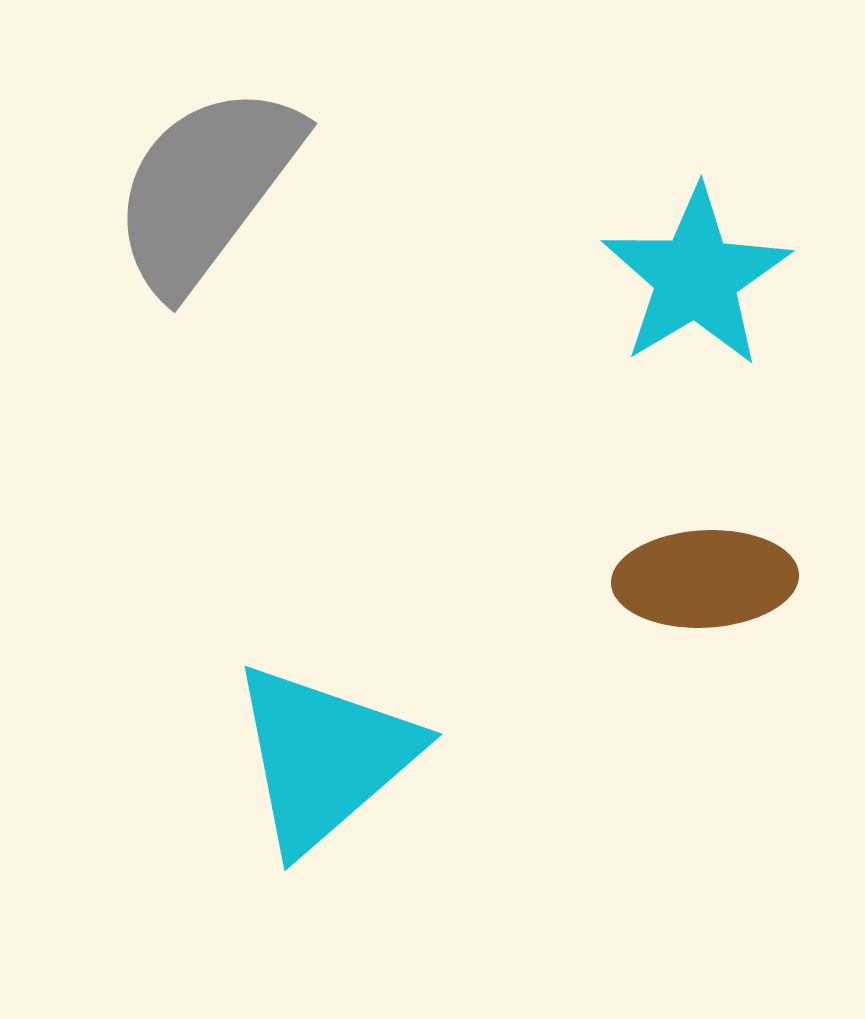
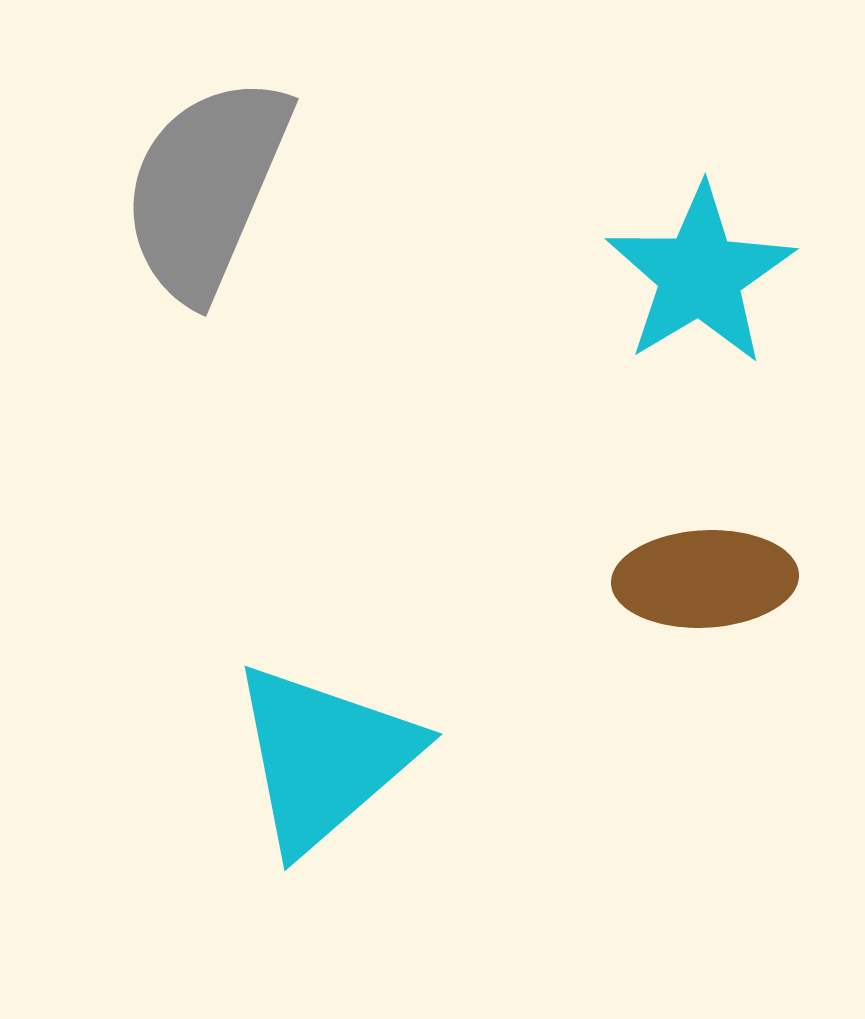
gray semicircle: rotated 14 degrees counterclockwise
cyan star: moved 4 px right, 2 px up
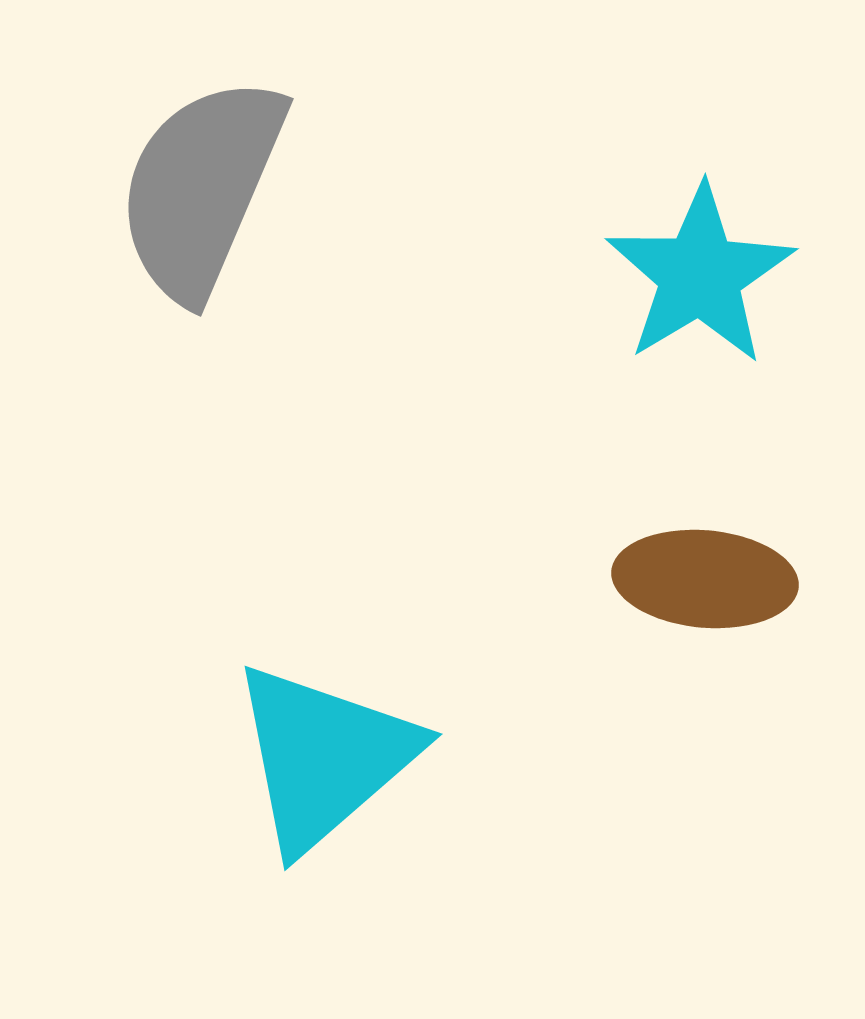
gray semicircle: moved 5 px left
brown ellipse: rotated 8 degrees clockwise
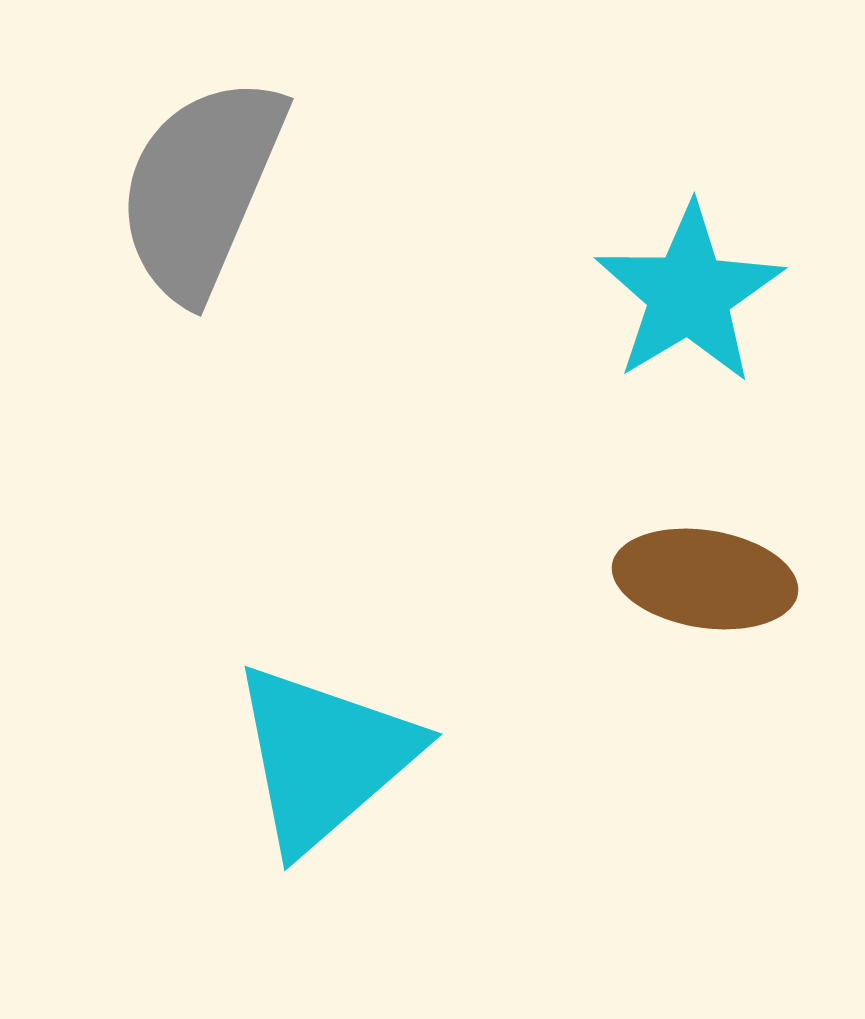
cyan star: moved 11 px left, 19 px down
brown ellipse: rotated 4 degrees clockwise
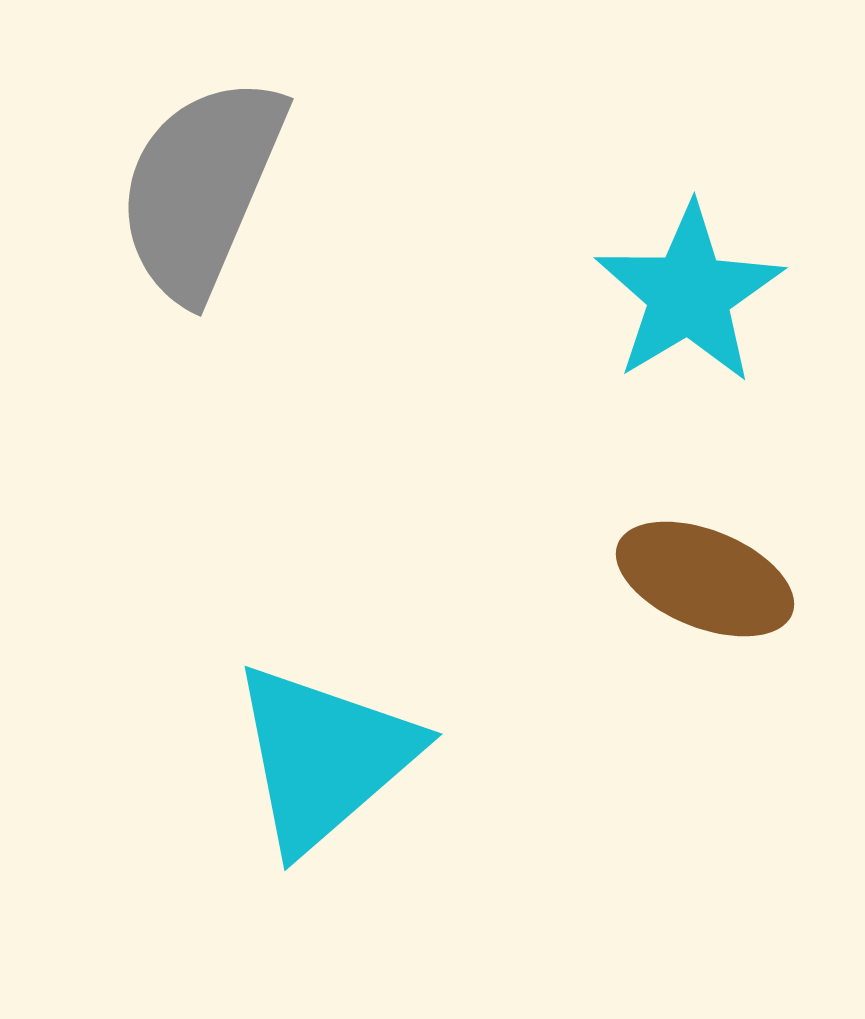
brown ellipse: rotated 13 degrees clockwise
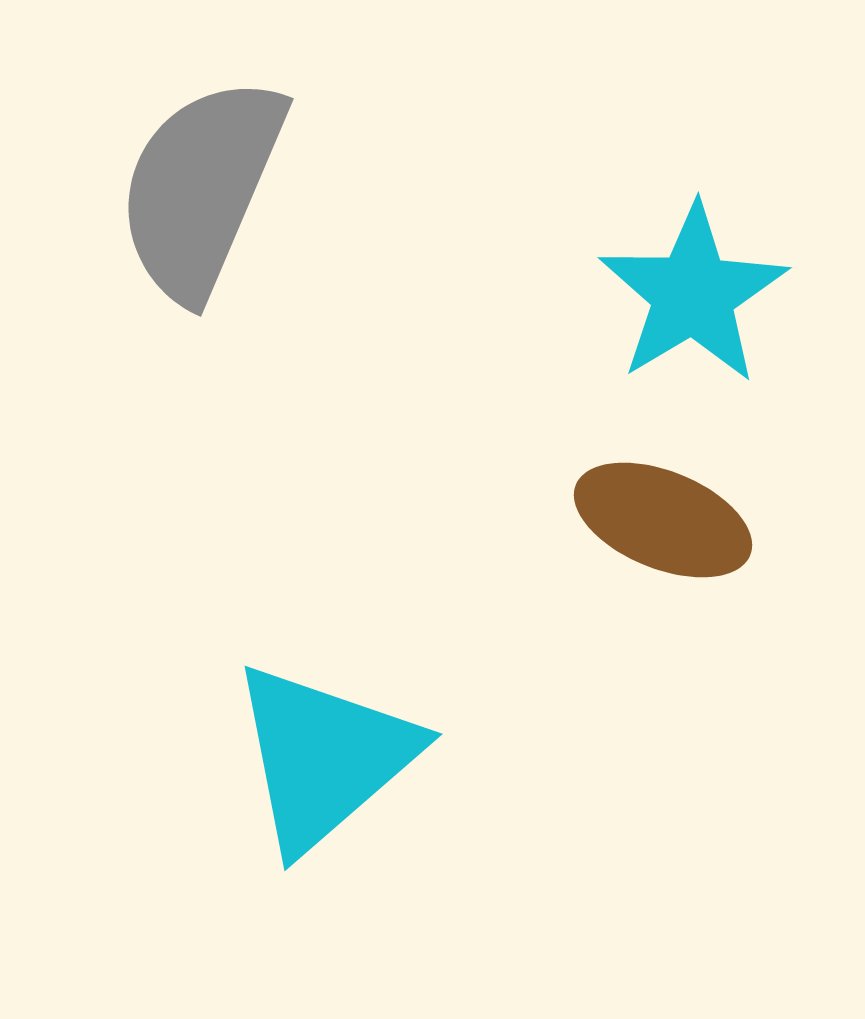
cyan star: moved 4 px right
brown ellipse: moved 42 px left, 59 px up
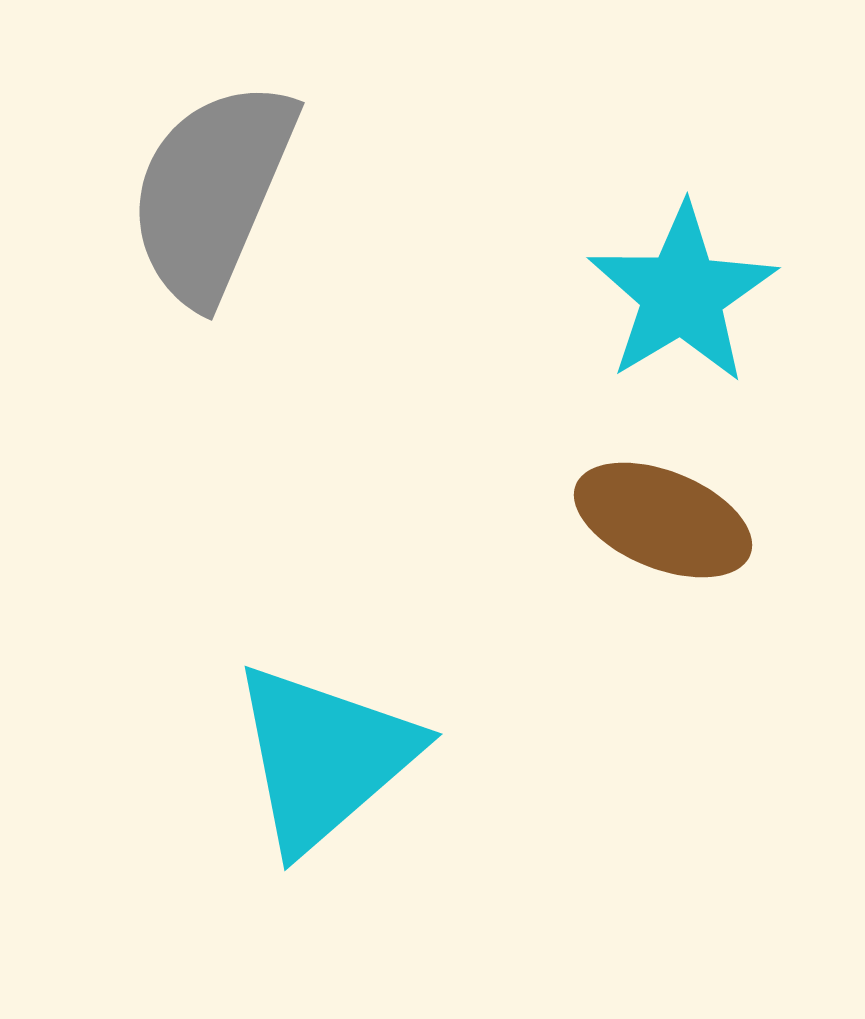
gray semicircle: moved 11 px right, 4 px down
cyan star: moved 11 px left
